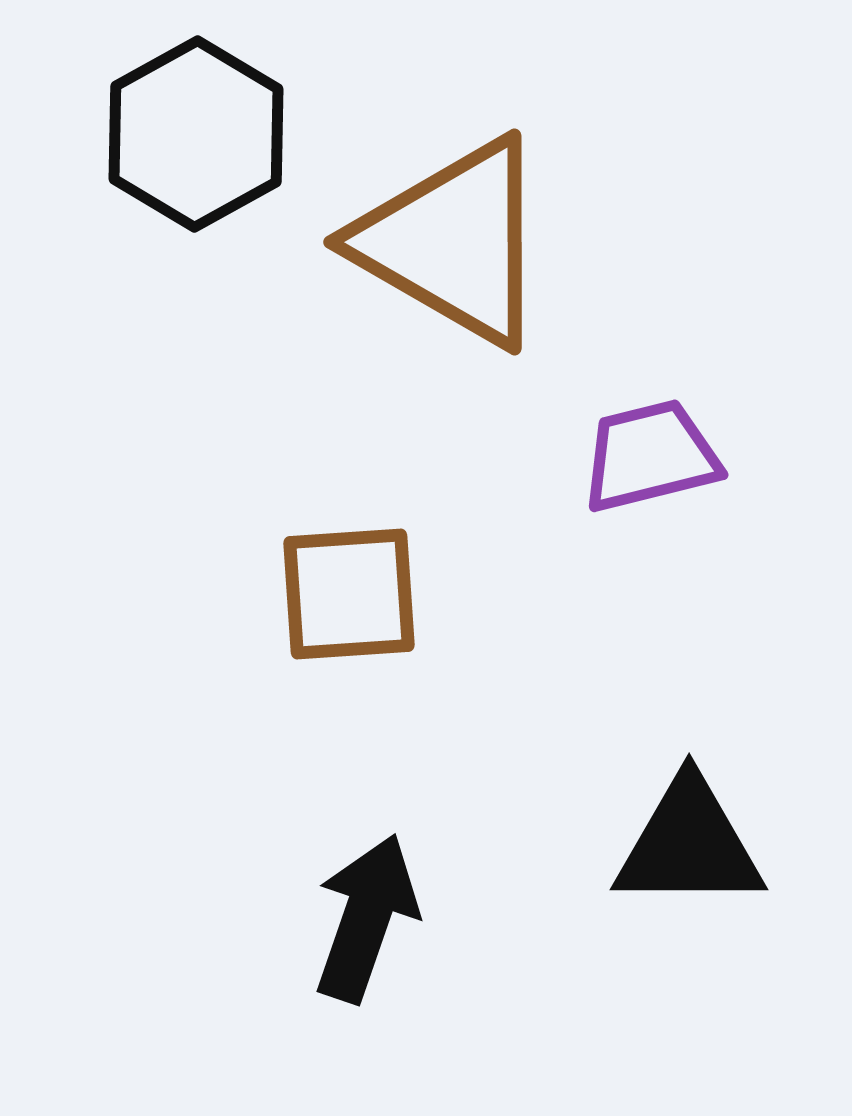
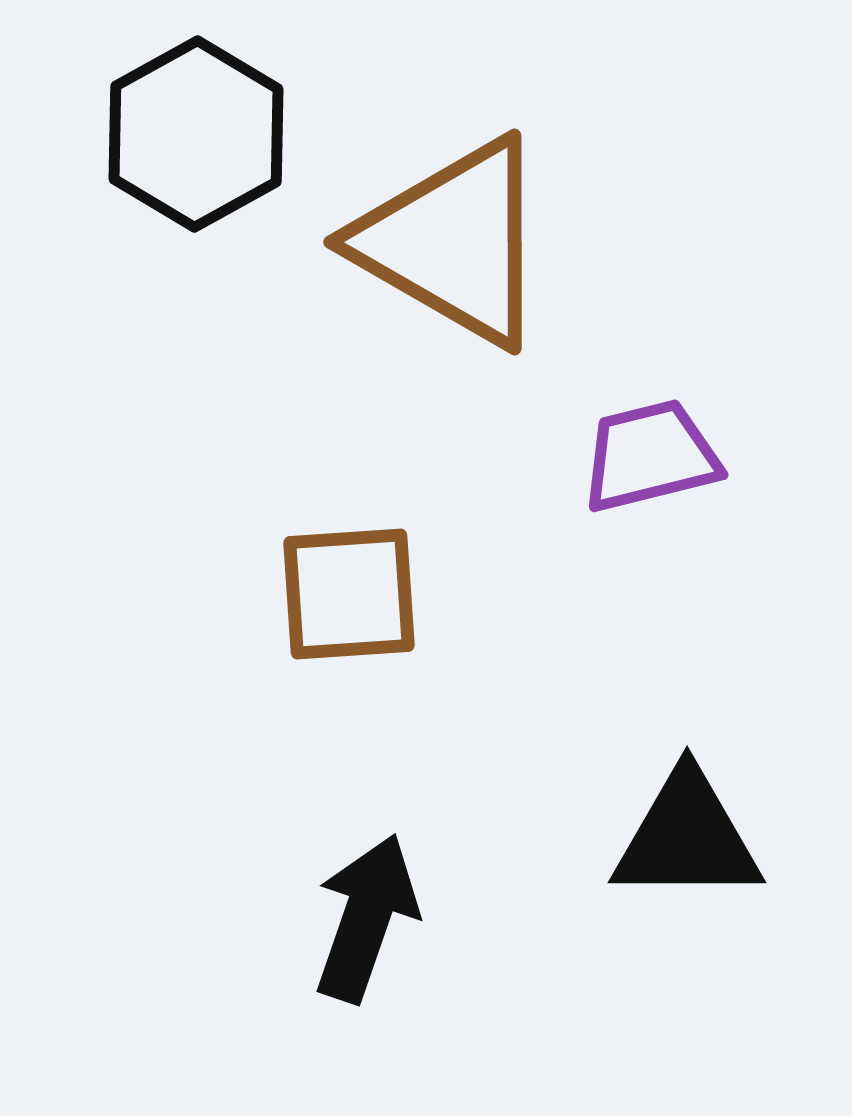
black triangle: moved 2 px left, 7 px up
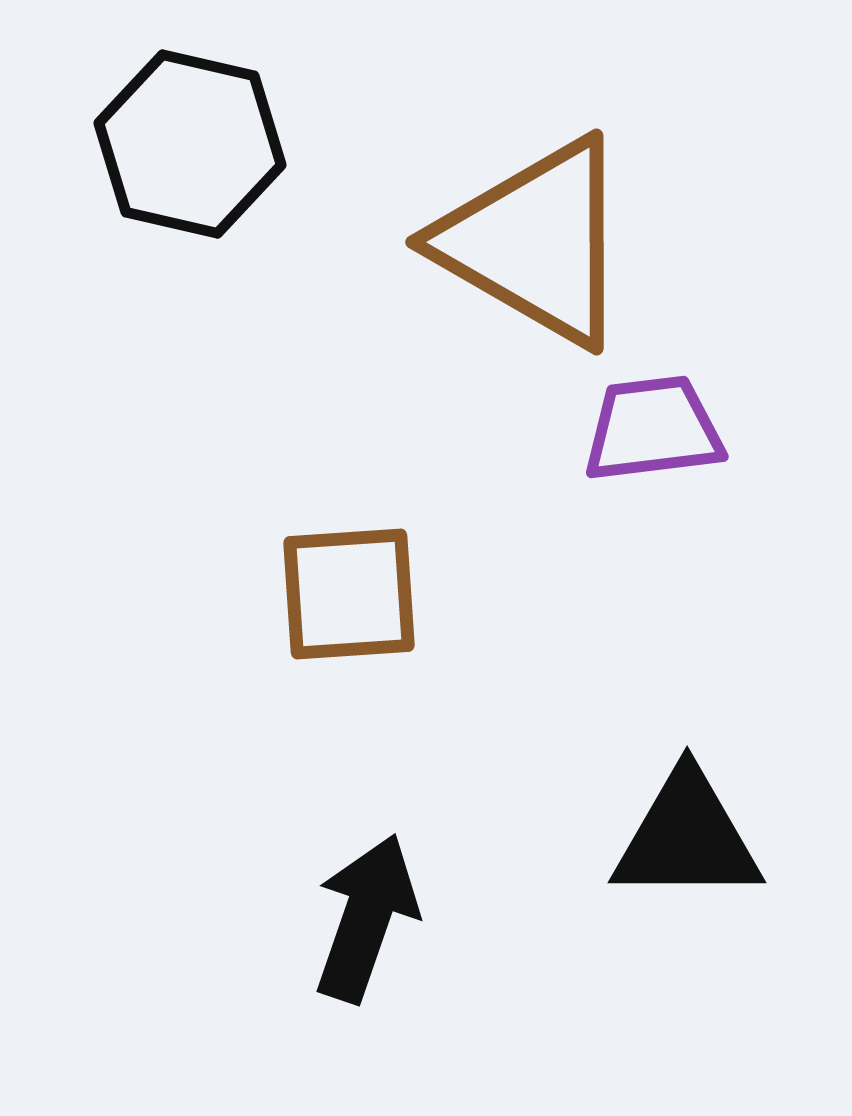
black hexagon: moved 6 px left, 10 px down; rotated 18 degrees counterclockwise
brown triangle: moved 82 px right
purple trapezoid: moved 3 px right, 27 px up; rotated 7 degrees clockwise
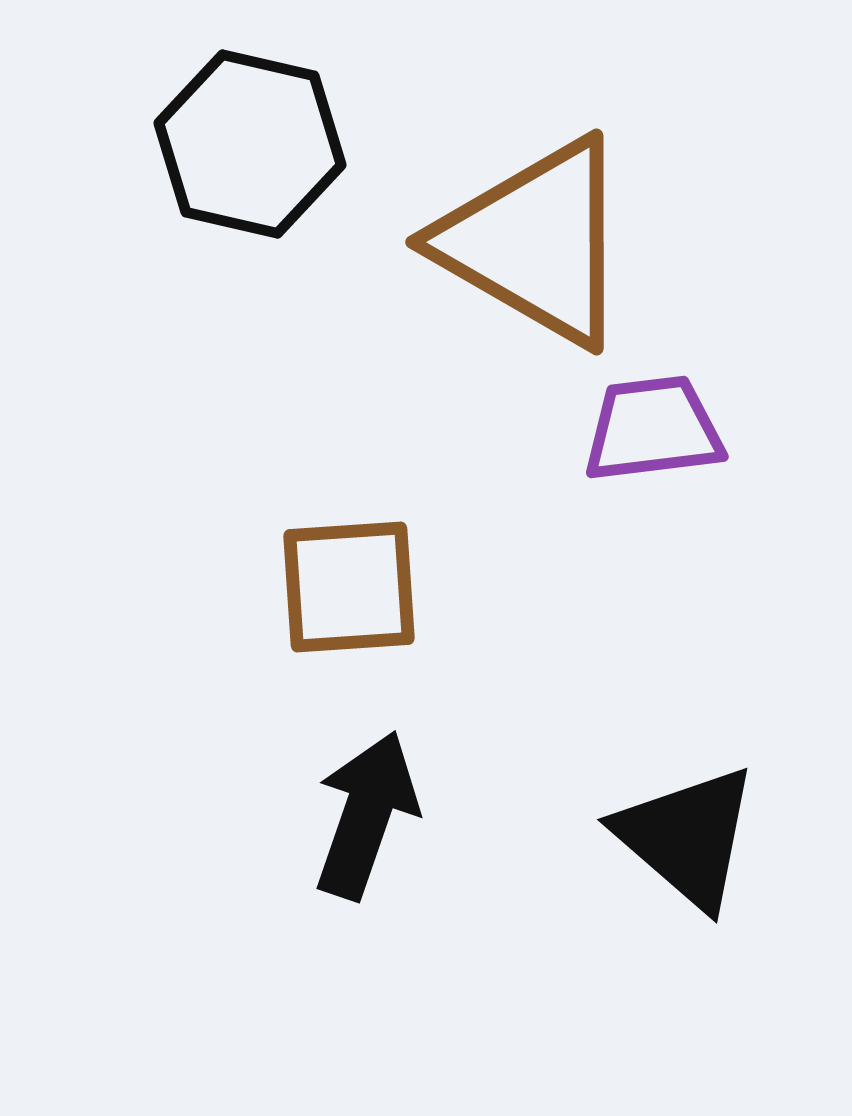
black hexagon: moved 60 px right
brown square: moved 7 px up
black triangle: rotated 41 degrees clockwise
black arrow: moved 103 px up
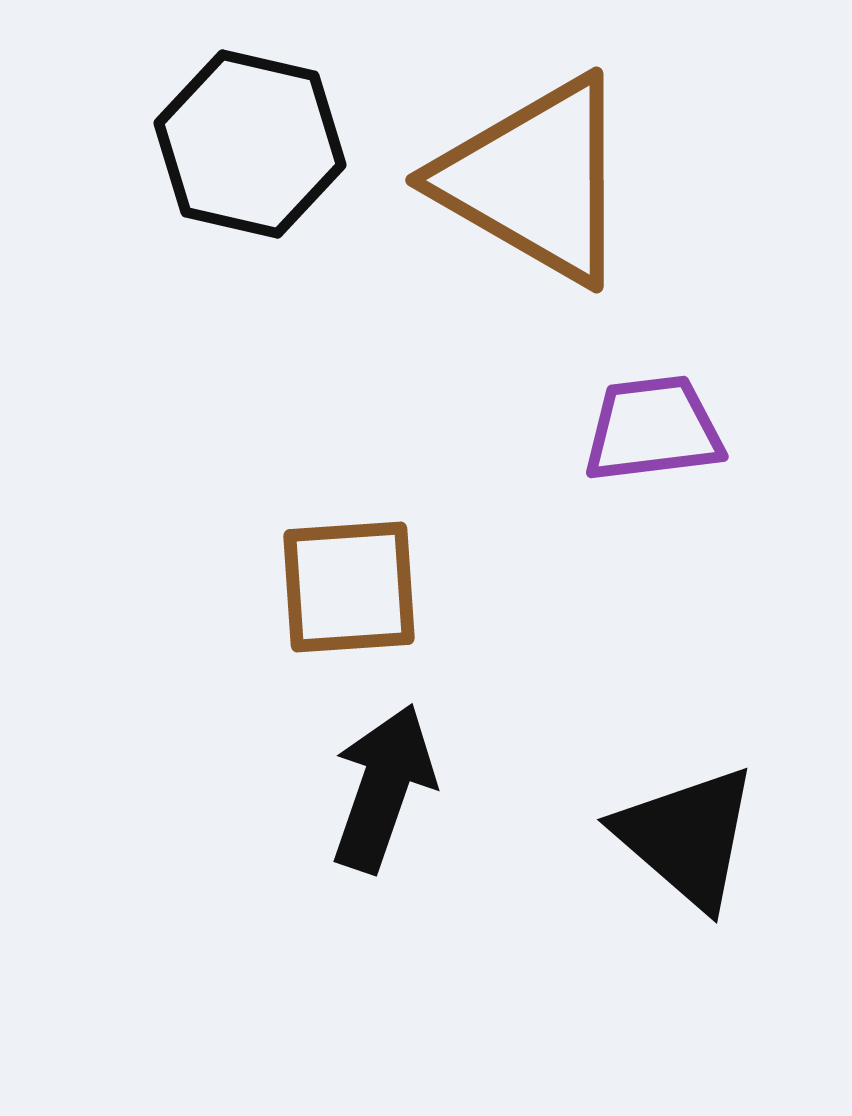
brown triangle: moved 62 px up
black arrow: moved 17 px right, 27 px up
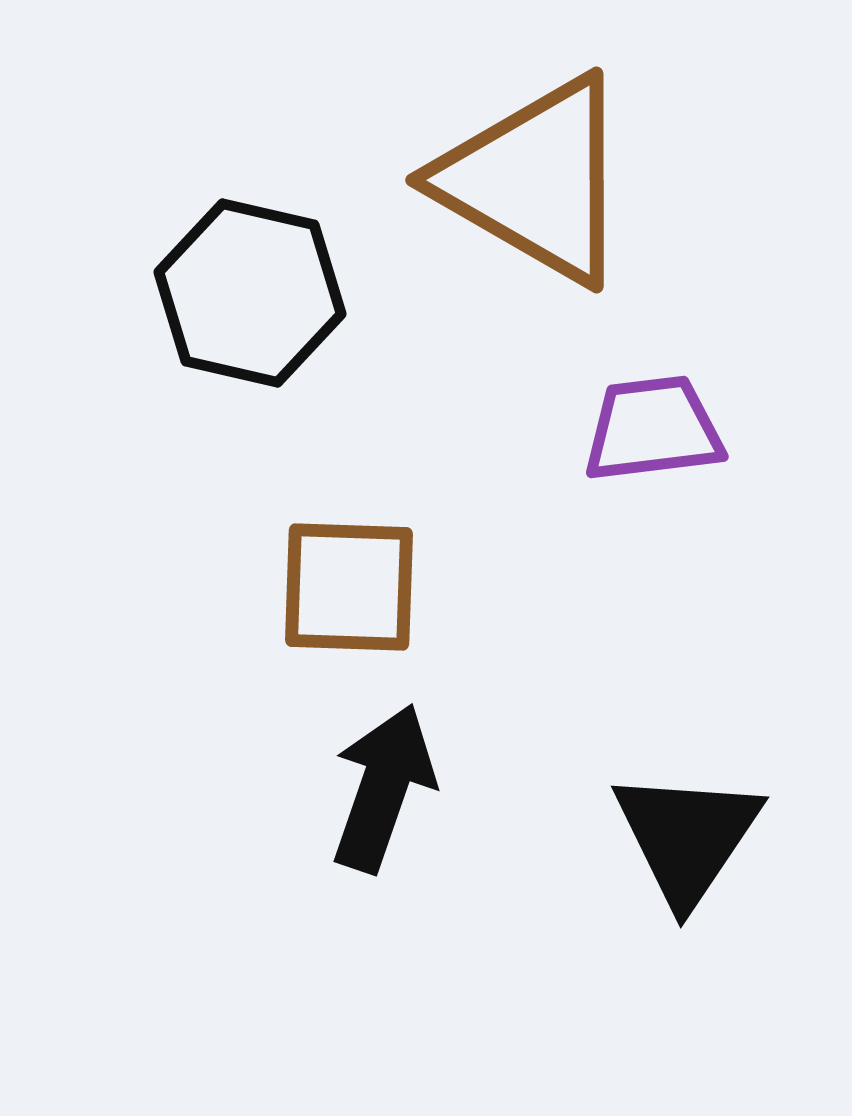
black hexagon: moved 149 px down
brown square: rotated 6 degrees clockwise
black triangle: rotated 23 degrees clockwise
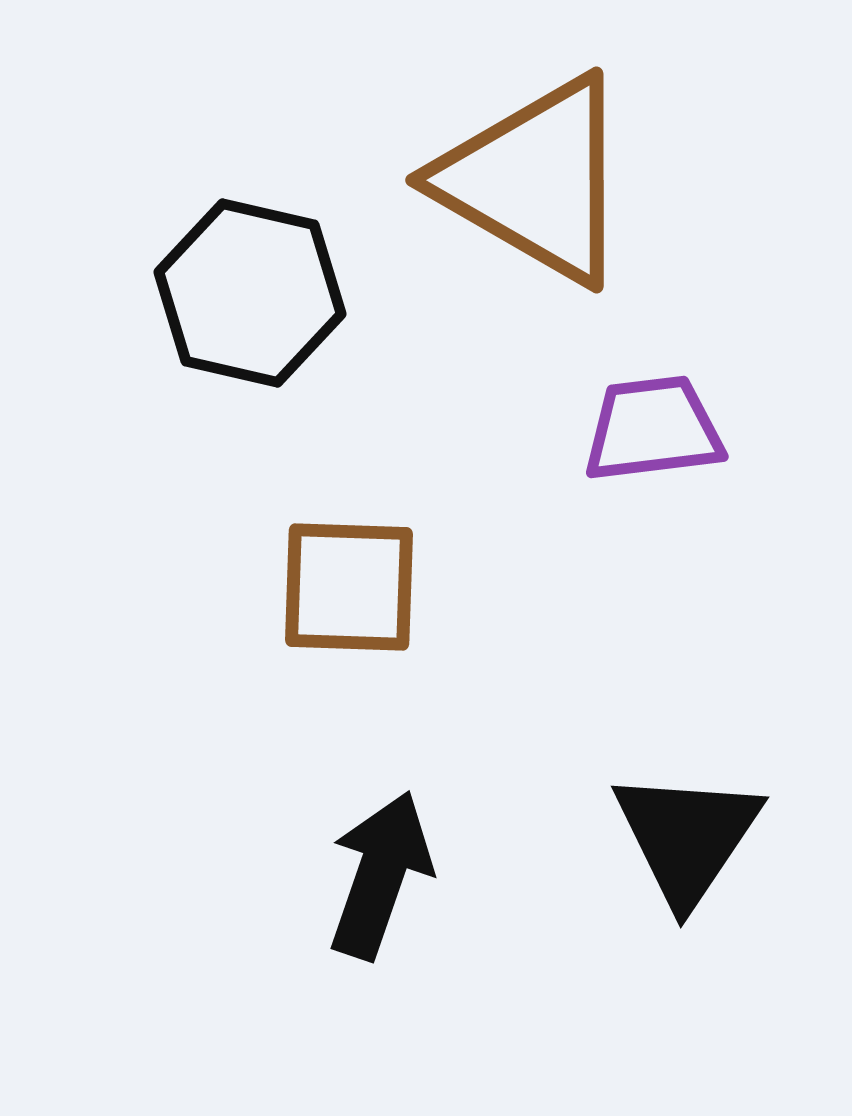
black arrow: moved 3 px left, 87 px down
